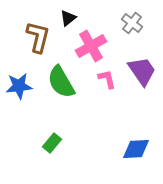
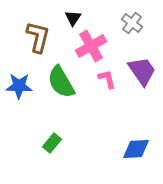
black triangle: moved 5 px right; rotated 18 degrees counterclockwise
blue star: rotated 8 degrees clockwise
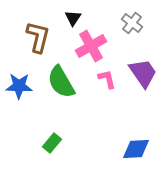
purple trapezoid: moved 1 px right, 2 px down
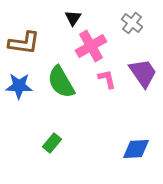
brown L-shape: moved 14 px left, 6 px down; rotated 84 degrees clockwise
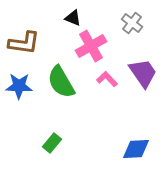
black triangle: rotated 42 degrees counterclockwise
pink L-shape: rotated 30 degrees counterclockwise
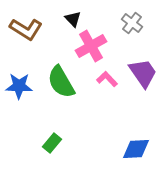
black triangle: moved 1 px down; rotated 24 degrees clockwise
brown L-shape: moved 2 px right, 14 px up; rotated 24 degrees clockwise
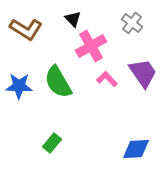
green semicircle: moved 3 px left
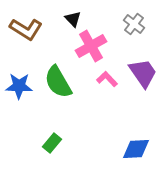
gray cross: moved 2 px right, 1 px down
